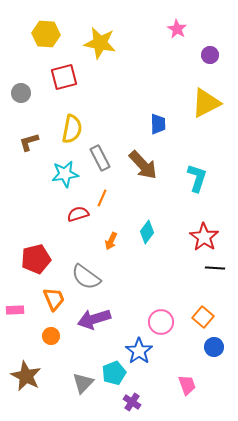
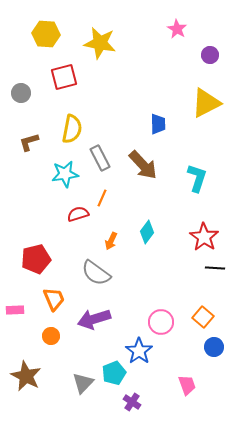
gray semicircle: moved 10 px right, 4 px up
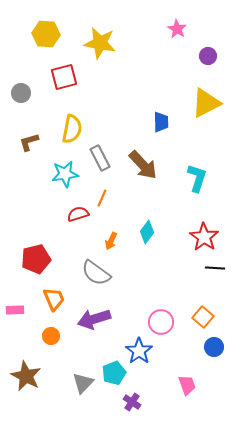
purple circle: moved 2 px left, 1 px down
blue trapezoid: moved 3 px right, 2 px up
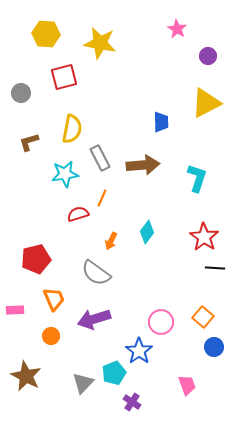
brown arrow: rotated 52 degrees counterclockwise
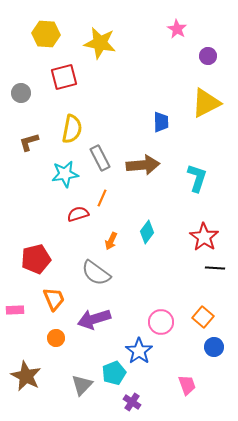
orange circle: moved 5 px right, 2 px down
gray triangle: moved 1 px left, 2 px down
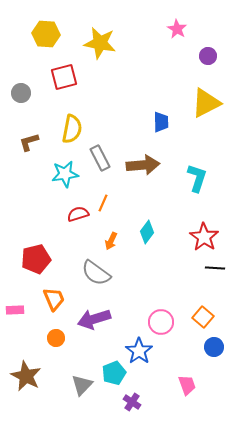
orange line: moved 1 px right, 5 px down
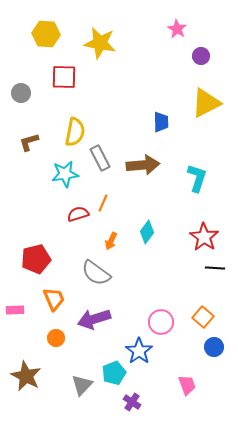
purple circle: moved 7 px left
red square: rotated 16 degrees clockwise
yellow semicircle: moved 3 px right, 3 px down
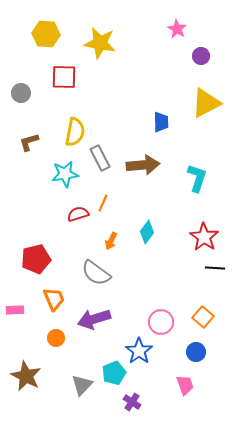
blue circle: moved 18 px left, 5 px down
pink trapezoid: moved 2 px left
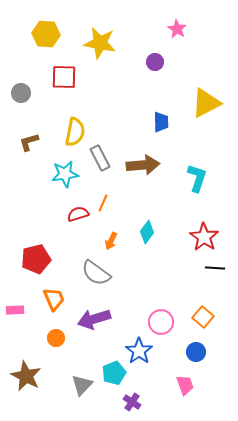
purple circle: moved 46 px left, 6 px down
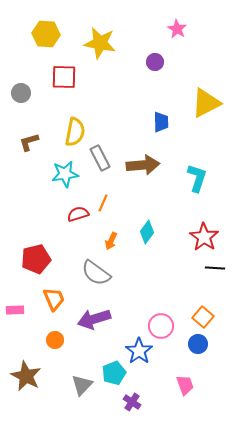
pink circle: moved 4 px down
orange circle: moved 1 px left, 2 px down
blue circle: moved 2 px right, 8 px up
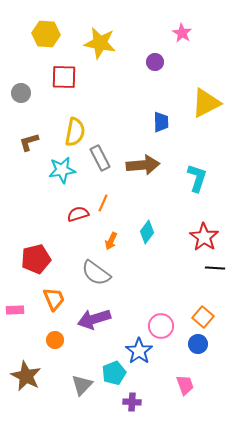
pink star: moved 5 px right, 4 px down
cyan star: moved 3 px left, 4 px up
purple cross: rotated 30 degrees counterclockwise
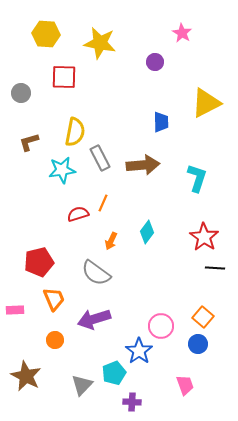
red pentagon: moved 3 px right, 3 px down
